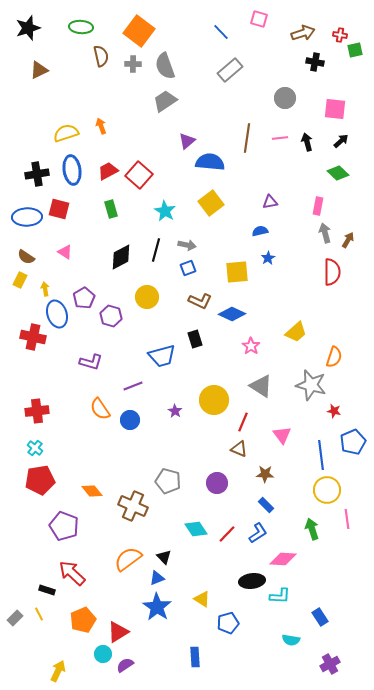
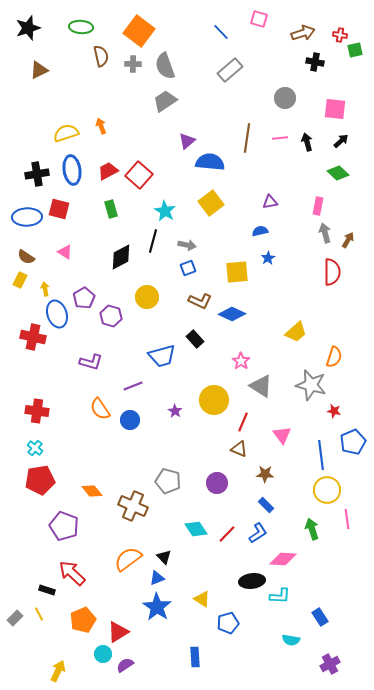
black line at (156, 250): moved 3 px left, 9 px up
black rectangle at (195, 339): rotated 24 degrees counterclockwise
pink star at (251, 346): moved 10 px left, 15 px down
red cross at (37, 411): rotated 15 degrees clockwise
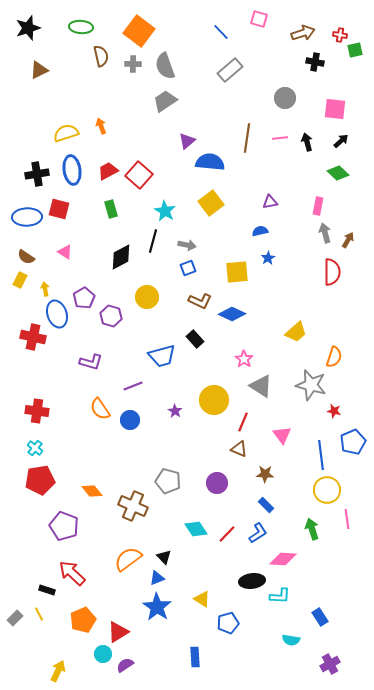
pink star at (241, 361): moved 3 px right, 2 px up
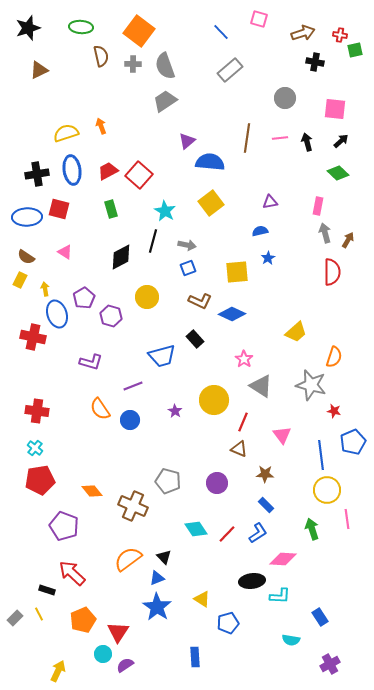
red triangle at (118, 632): rotated 25 degrees counterclockwise
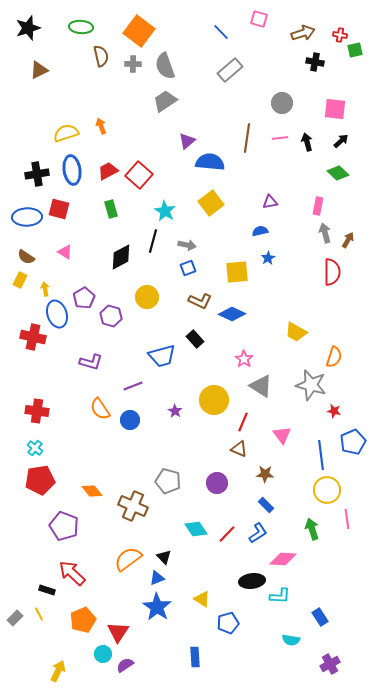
gray circle at (285, 98): moved 3 px left, 5 px down
yellow trapezoid at (296, 332): rotated 70 degrees clockwise
